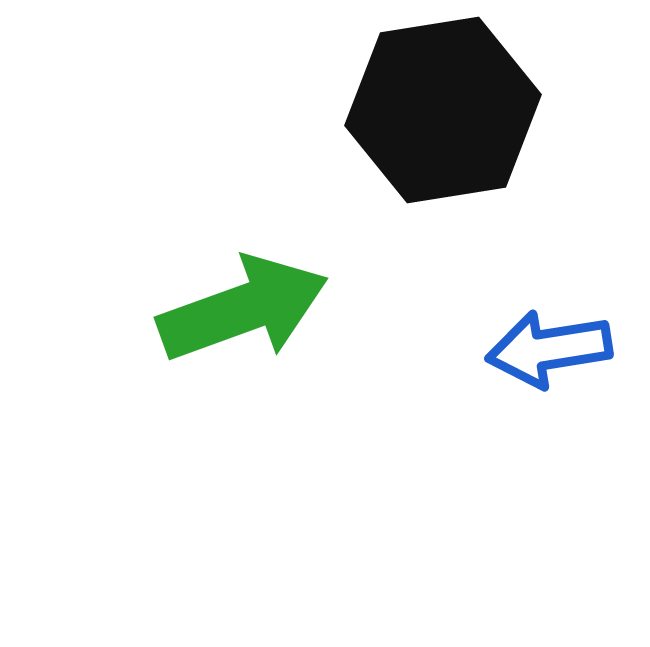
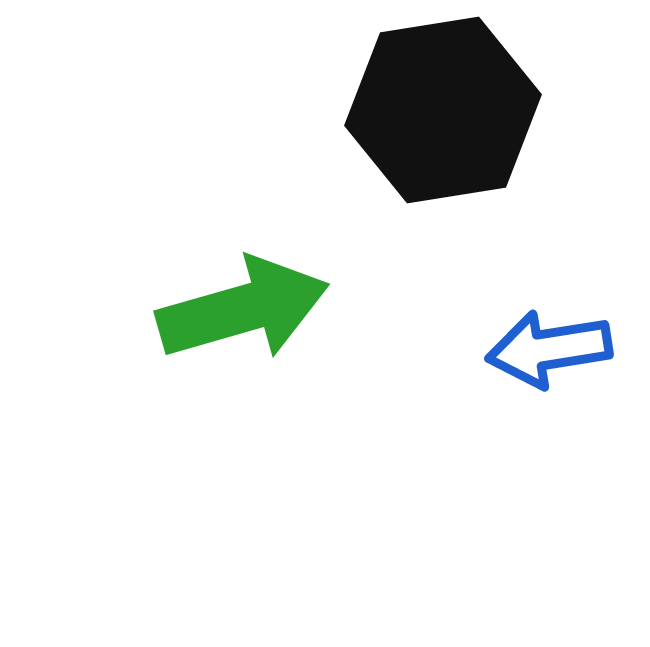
green arrow: rotated 4 degrees clockwise
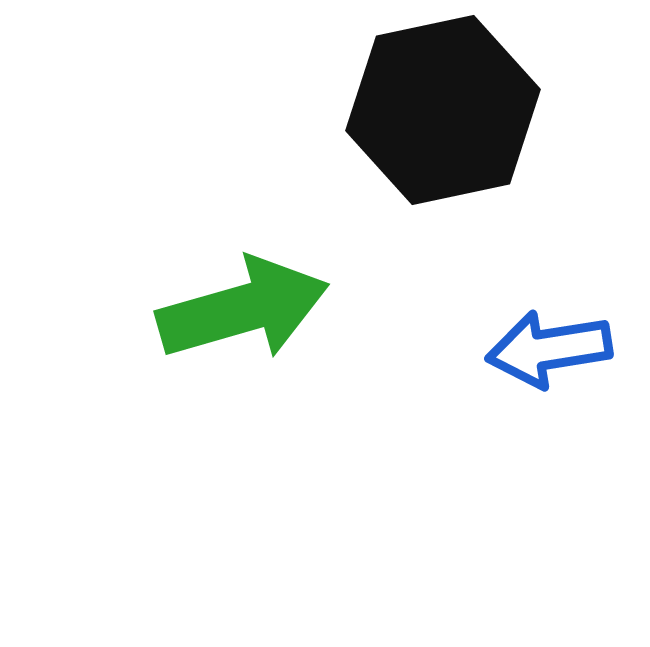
black hexagon: rotated 3 degrees counterclockwise
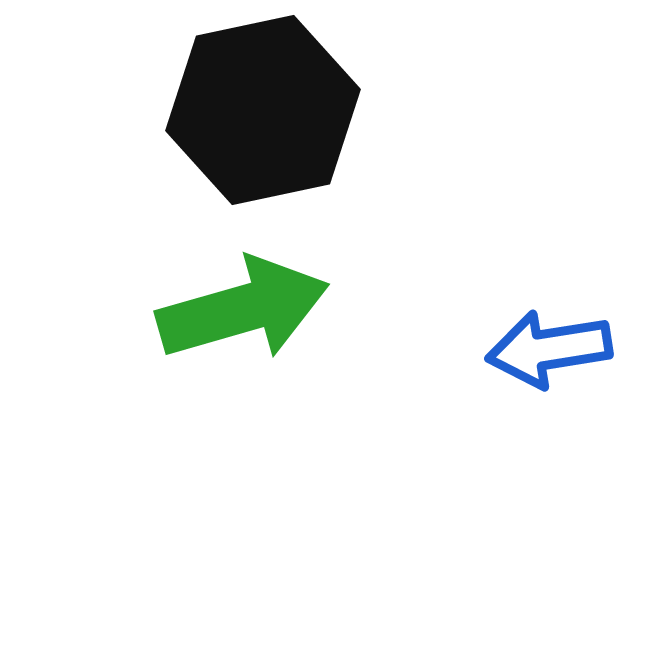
black hexagon: moved 180 px left
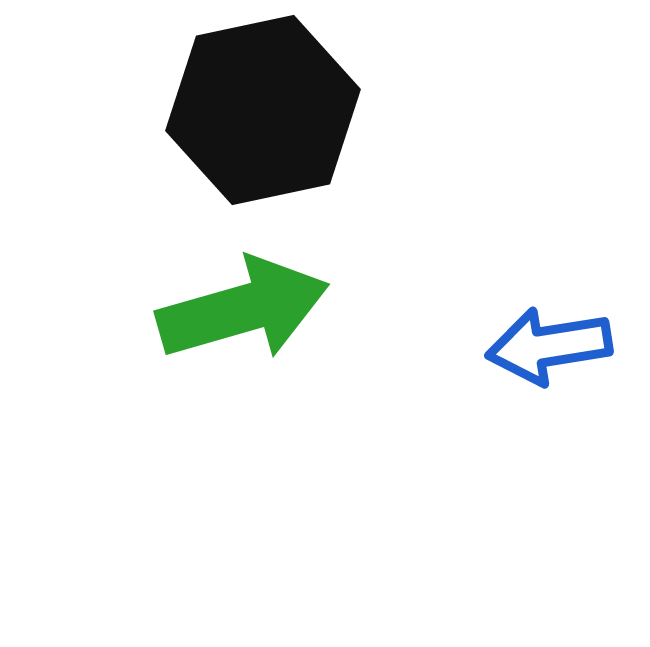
blue arrow: moved 3 px up
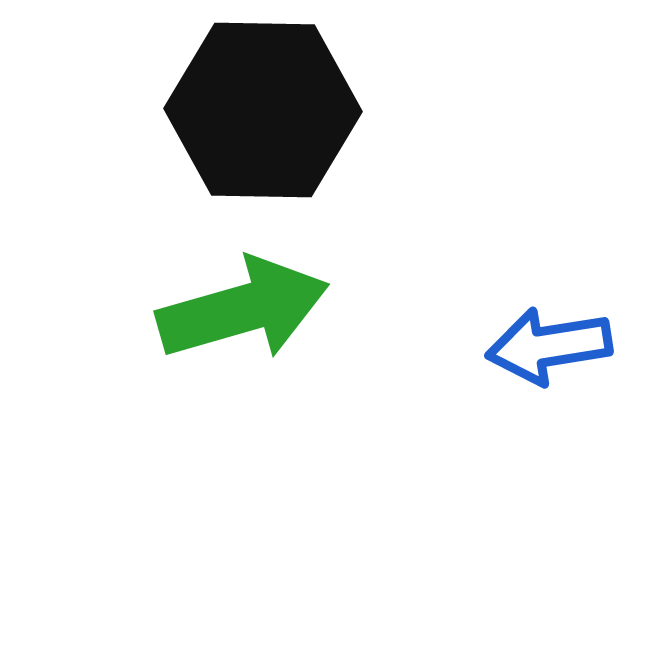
black hexagon: rotated 13 degrees clockwise
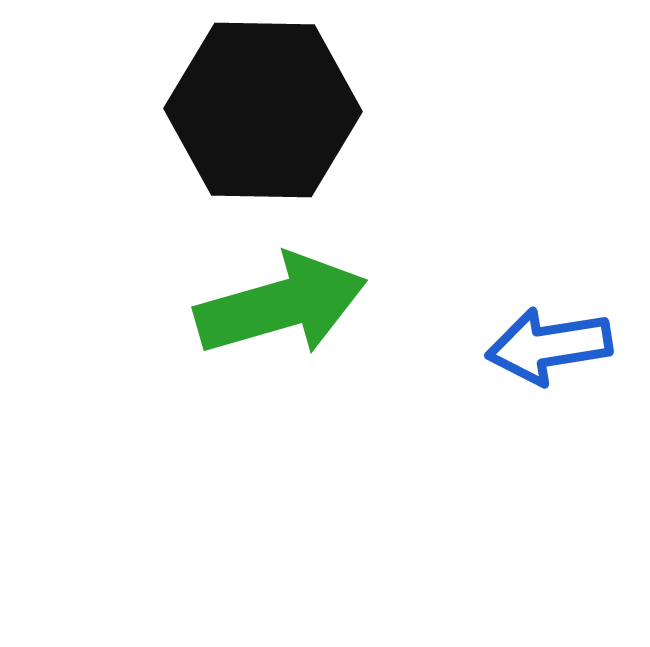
green arrow: moved 38 px right, 4 px up
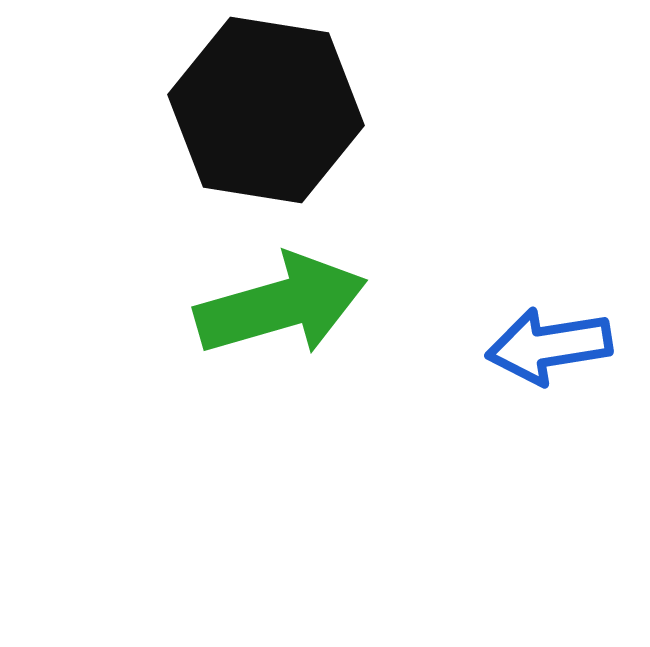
black hexagon: moved 3 px right; rotated 8 degrees clockwise
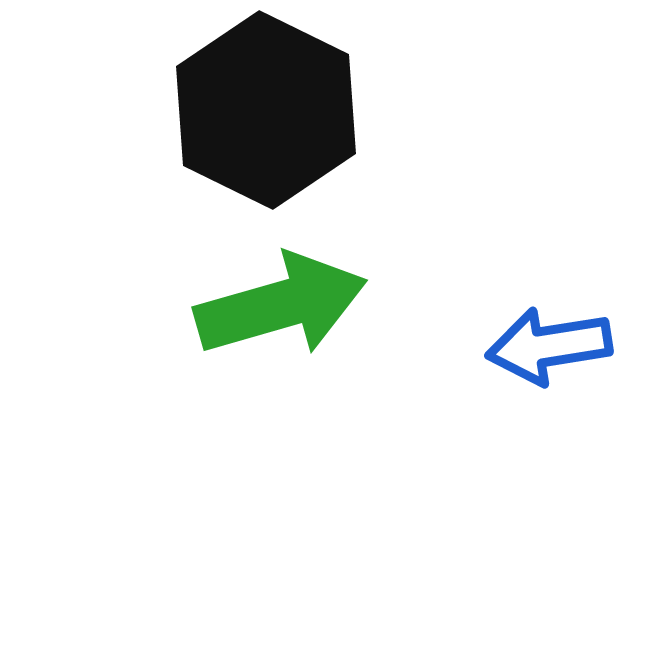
black hexagon: rotated 17 degrees clockwise
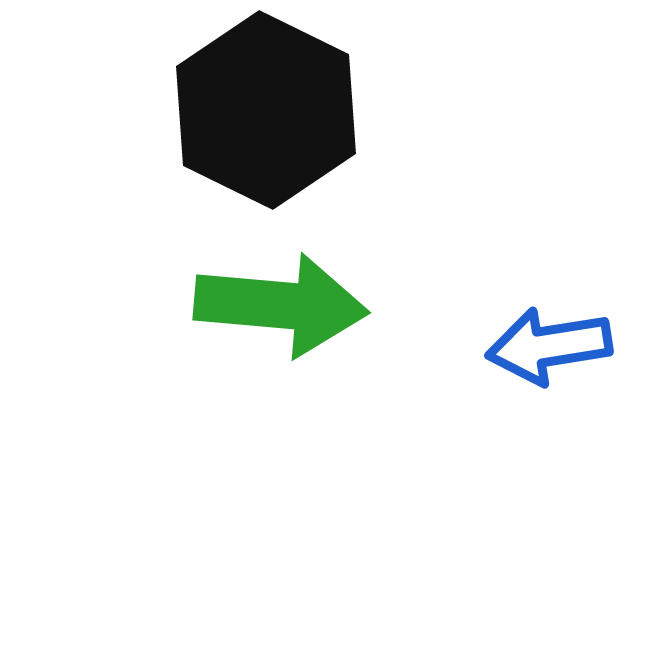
green arrow: rotated 21 degrees clockwise
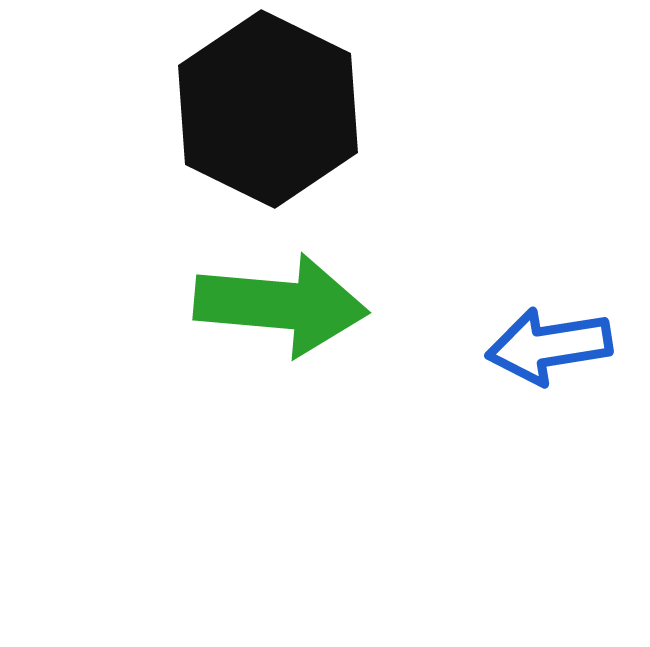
black hexagon: moved 2 px right, 1 px up
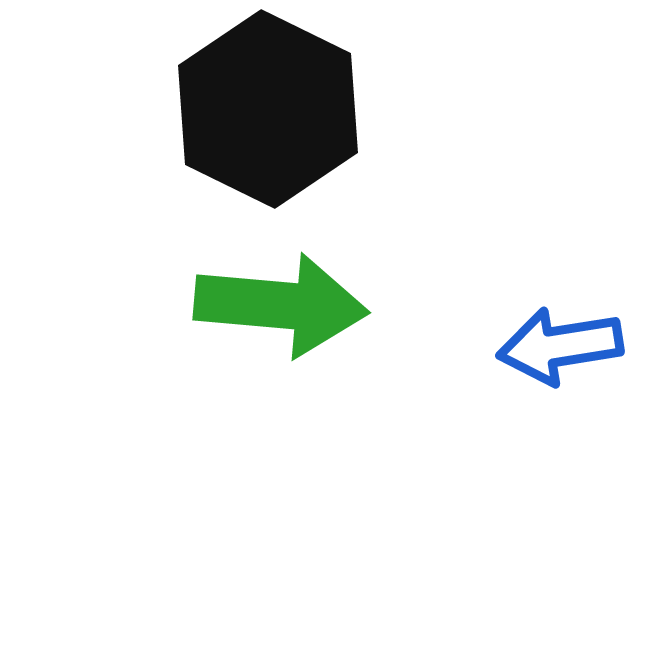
blue arrow: moved 11 px right
